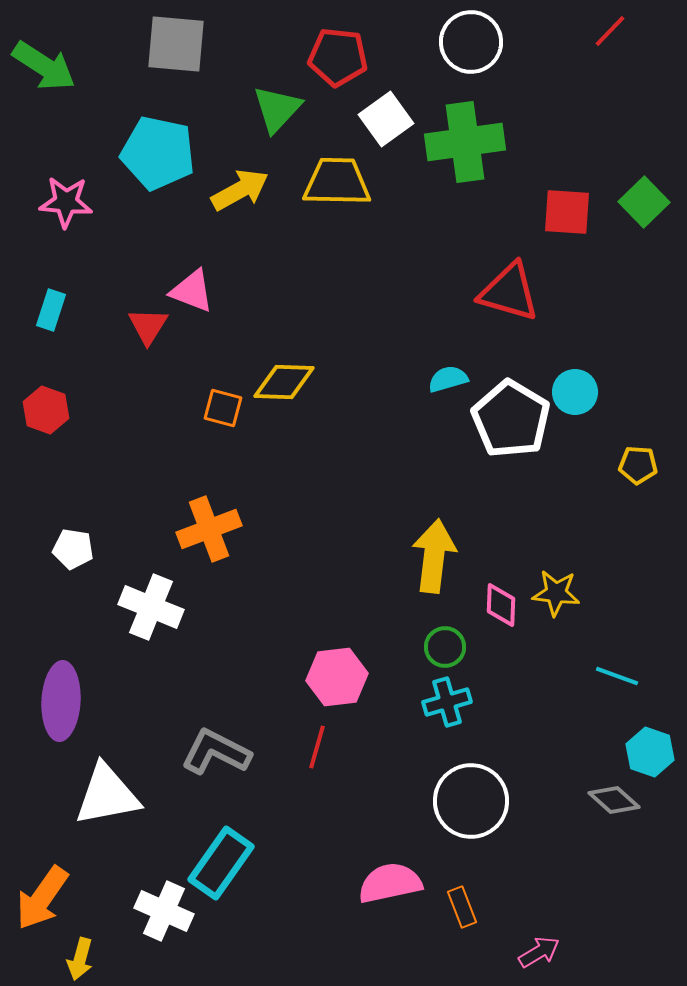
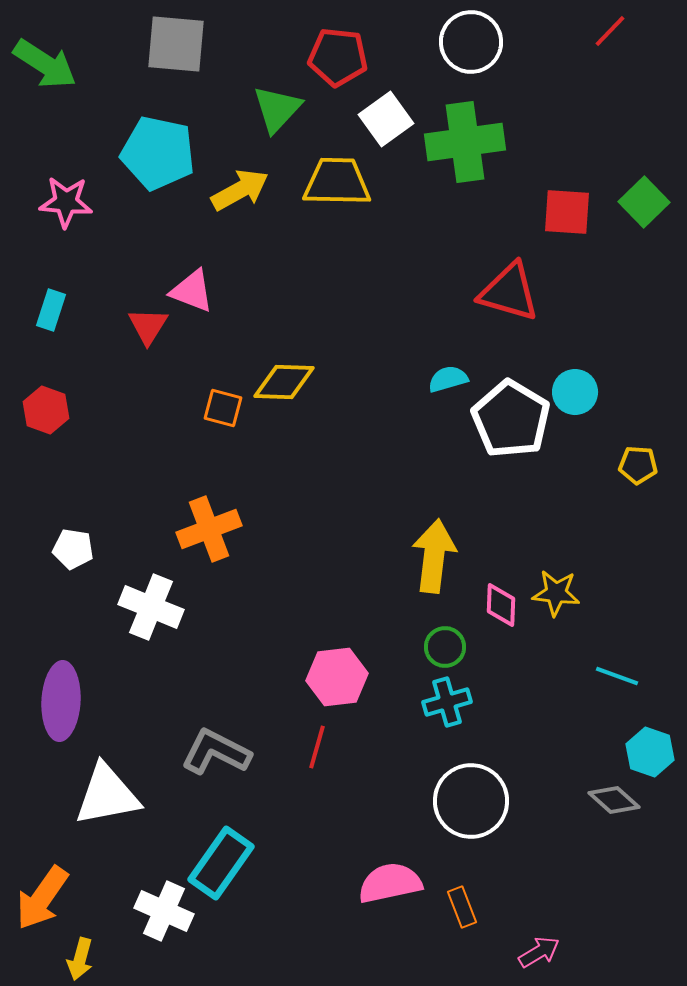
green arrow at (44, 66): moved 1 px right, 2 px up
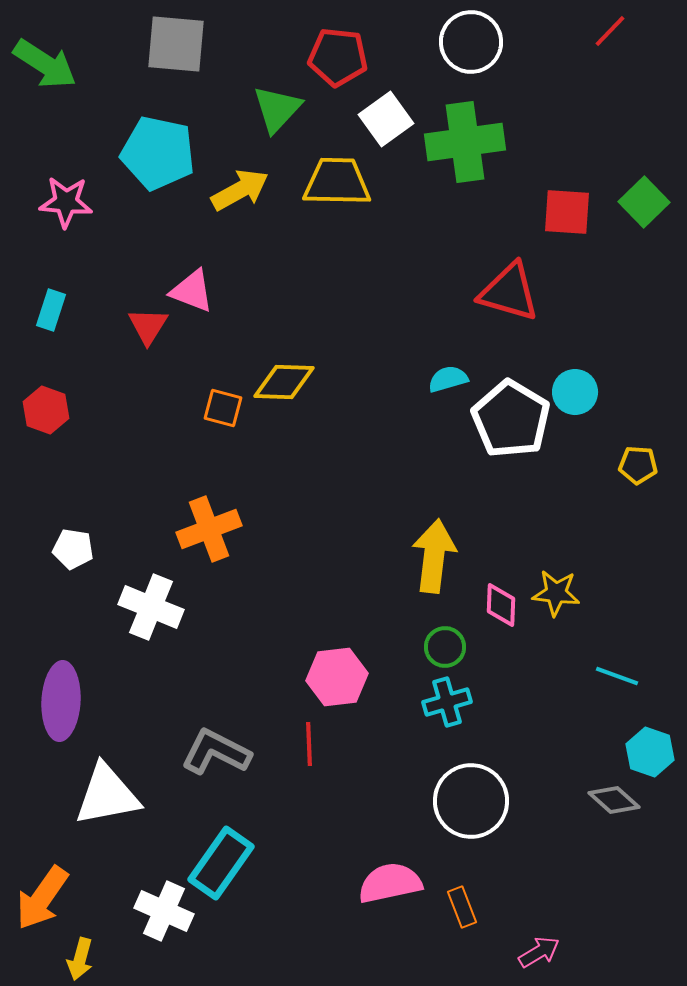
red line at (317, 747): moved 8 px left, 3 px up; rotated 18 degrees counterclockwise
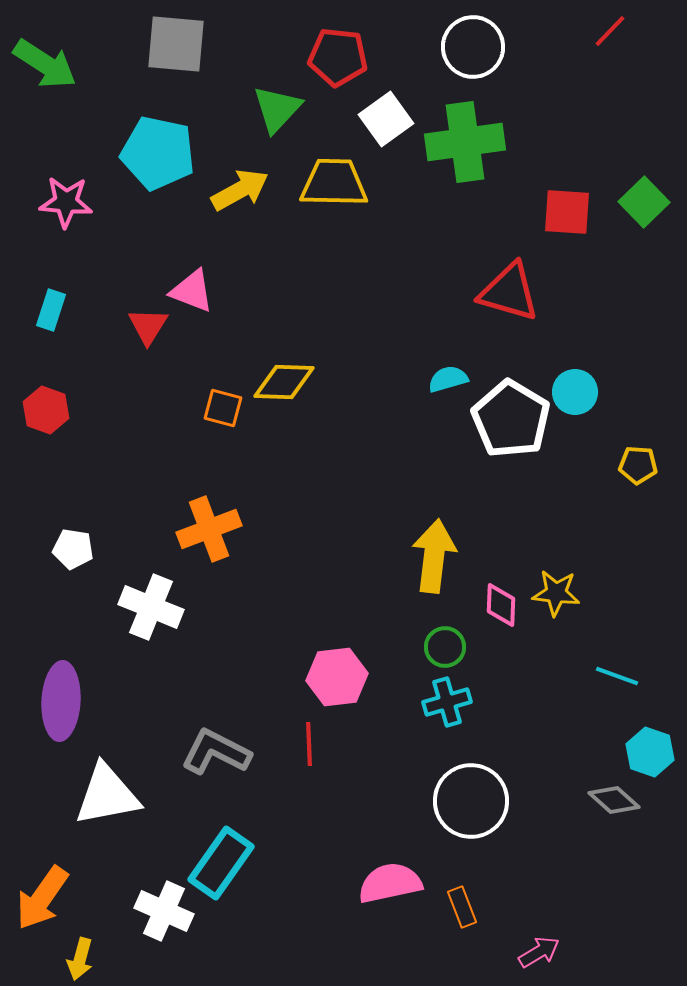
white circle at (471, 42): moved 2 px right, 5 px down
yellow trapezoid at (337, 182): moved 3 px left, 1 px down
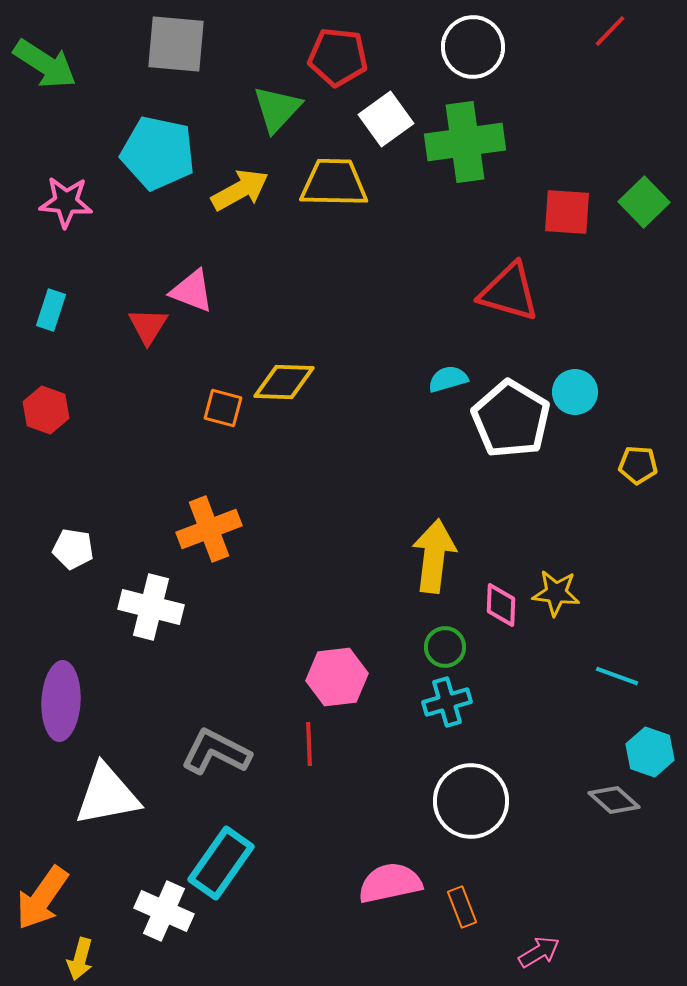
white cross at (151, 607): rotated 8 degrees counterclockwise
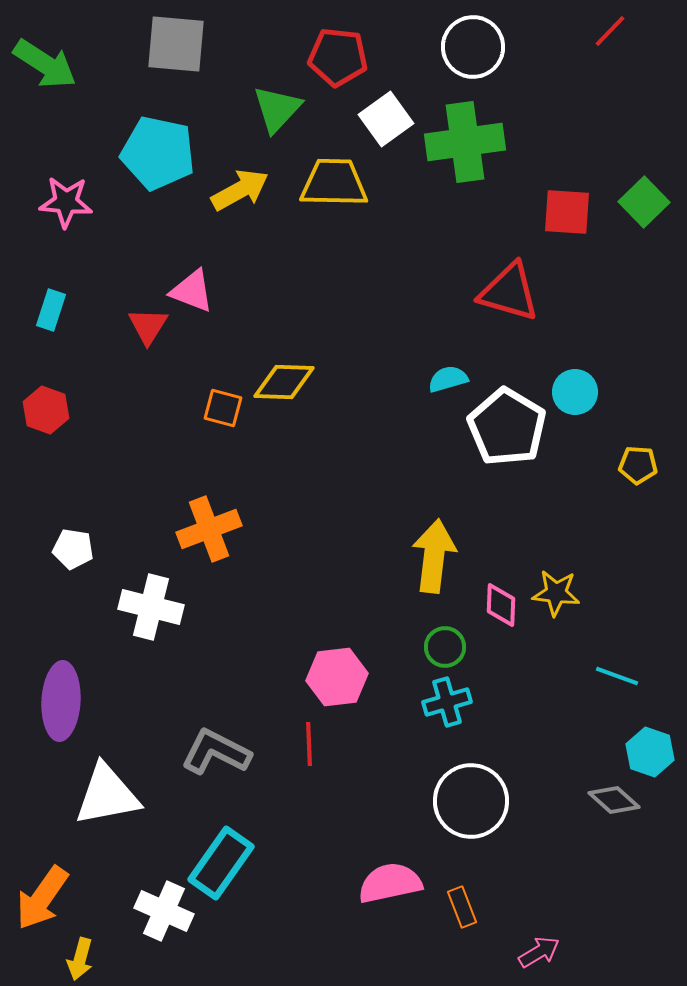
white pentagon at (511, 419): moved 4 px left, 8 px down
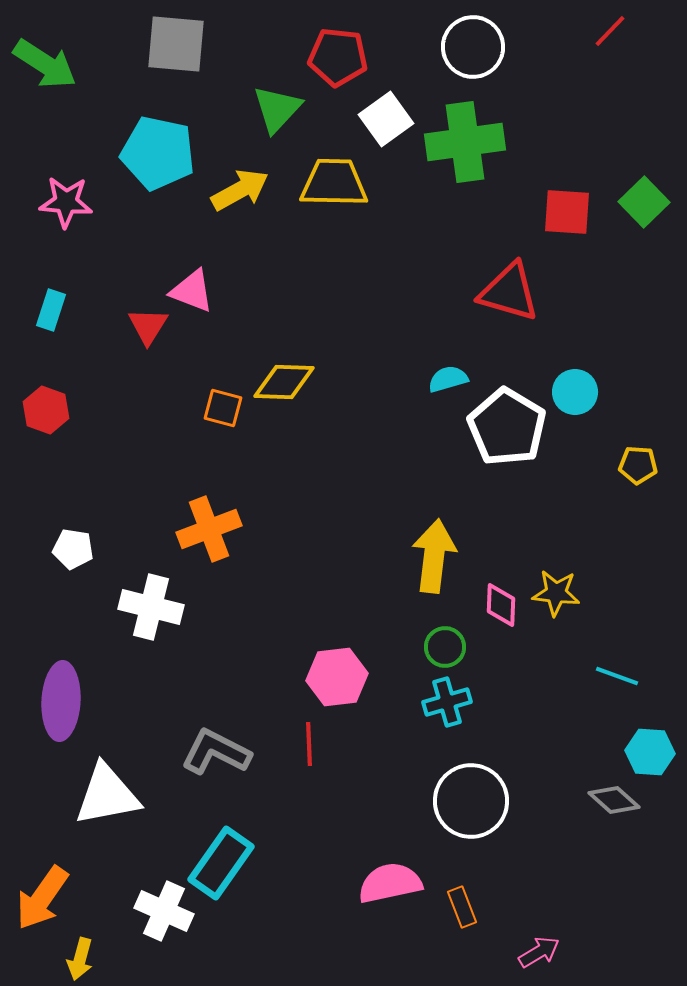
cyan hexagon at (650, 752): rotated 15 degrees counterclockwise
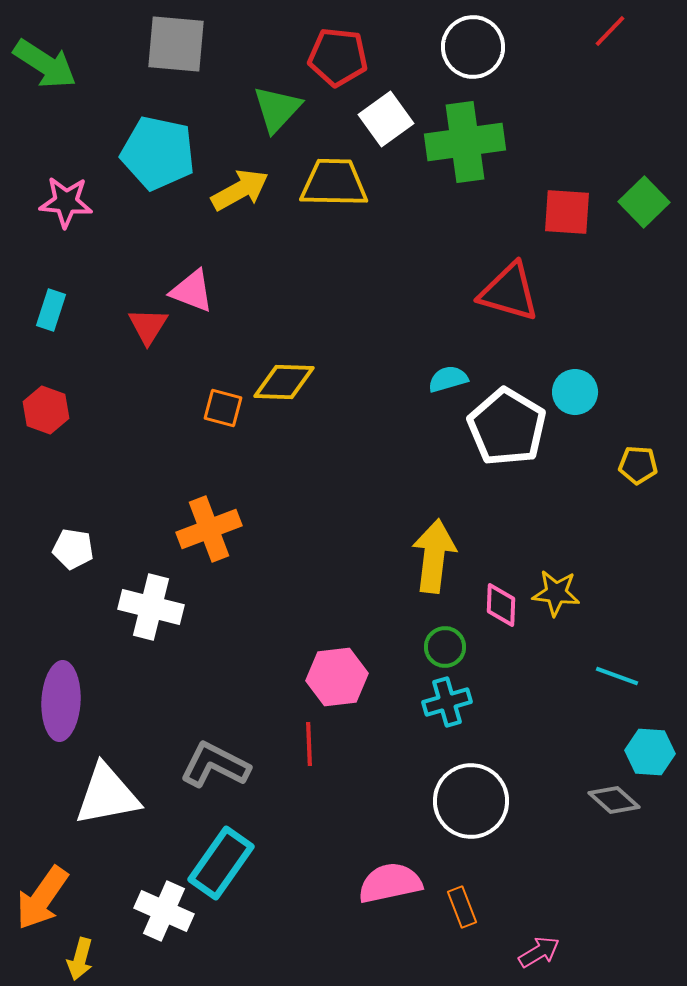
gray L-shape at (216, 752): moved 1 px left, 13 px down
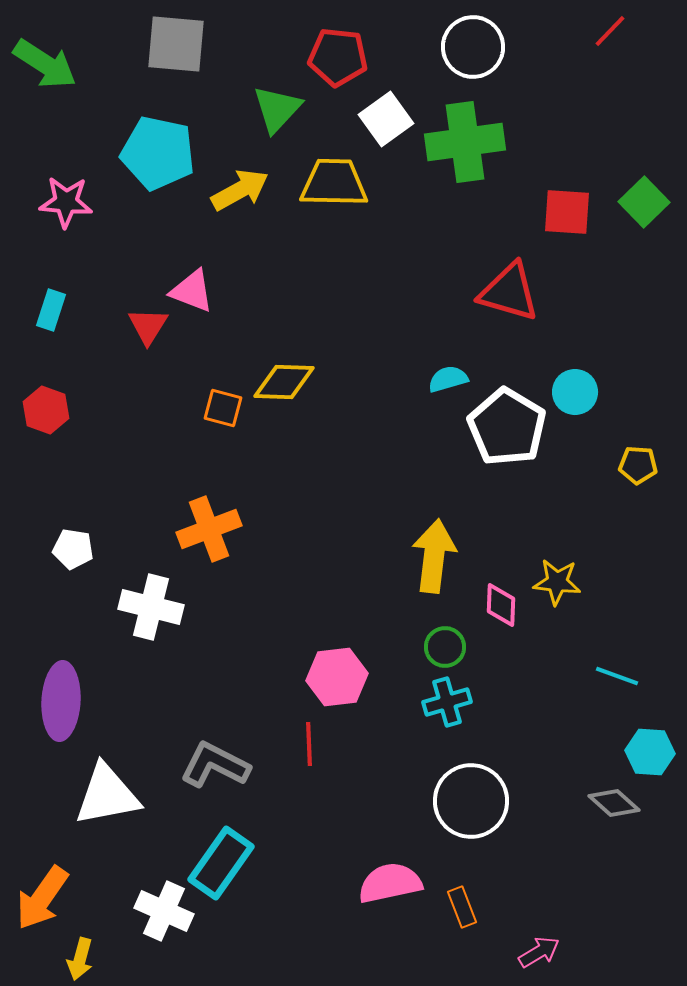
yellow star at (556, 593): moved 1 px right, 11 px up
gray diamond at (614, 800): moved 3 px down
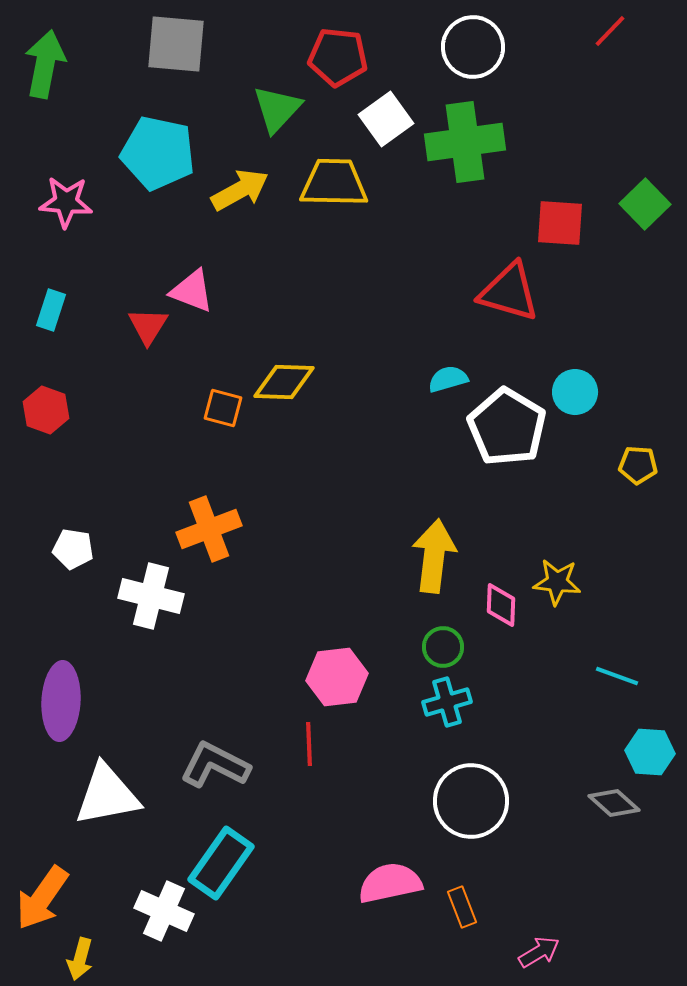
green arrow at (45, 64): rotated 112 degrees counterclockwise
green square at (644, 202): moved 1 px right, 2 px down
red square at (567, 212): moved 7 px left, 11 px down
white cross at (151, 607): moved 11 px up
green circle at (445, 647): moved 2 px left
